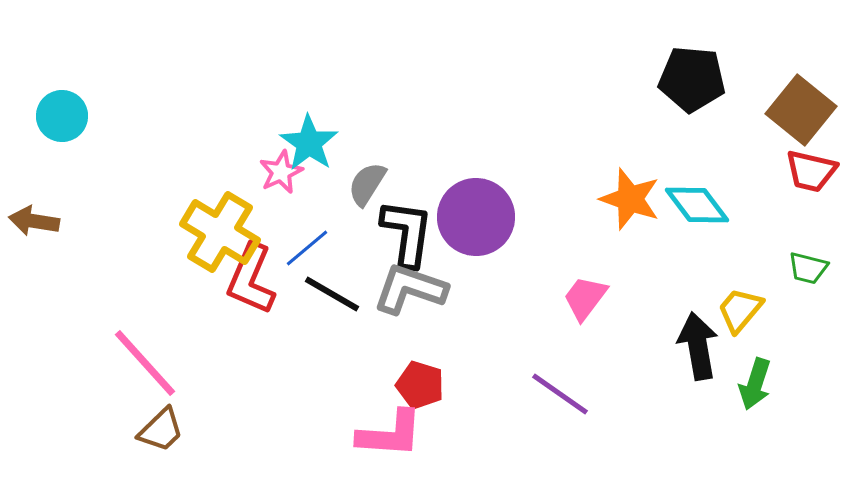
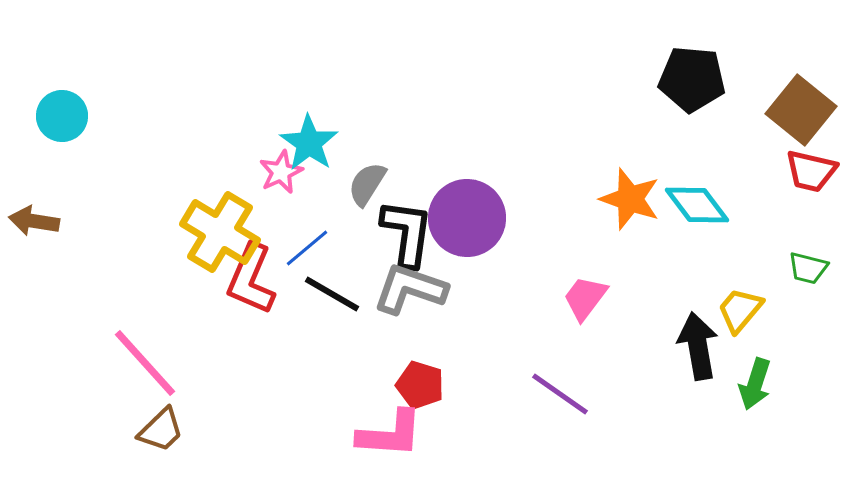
purple circle: moved 9 px left, 1 px down
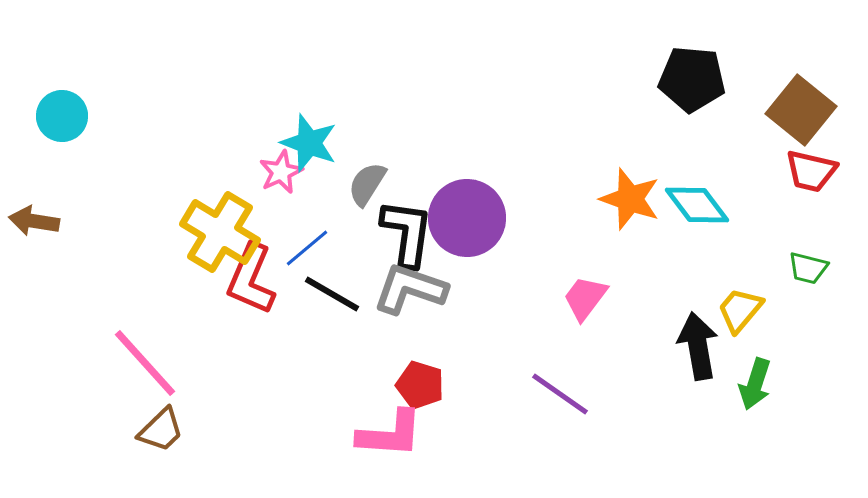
cyan star: rotated 14 degrees counterclockwise
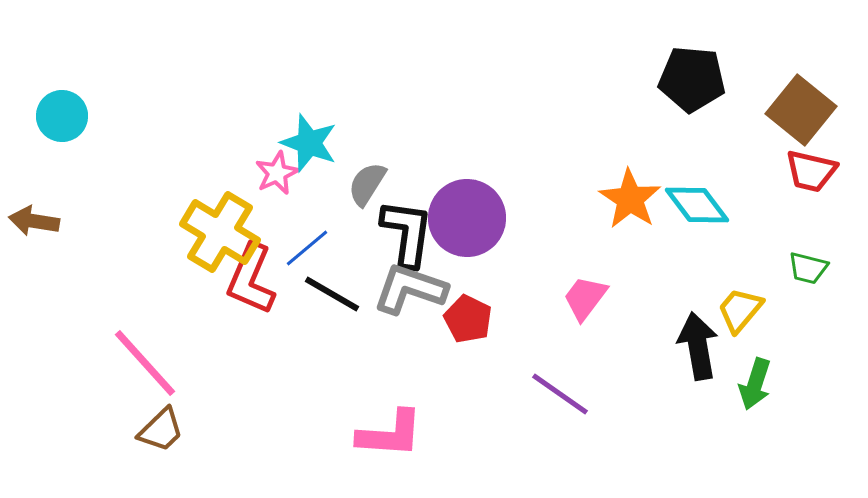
pink star: moved 4 px left, 1 px down
orange star: rotated 14 degrees clockwise
red pentagon: moved 48 px right, 66 px up; rotated 9 degrees clockwise
